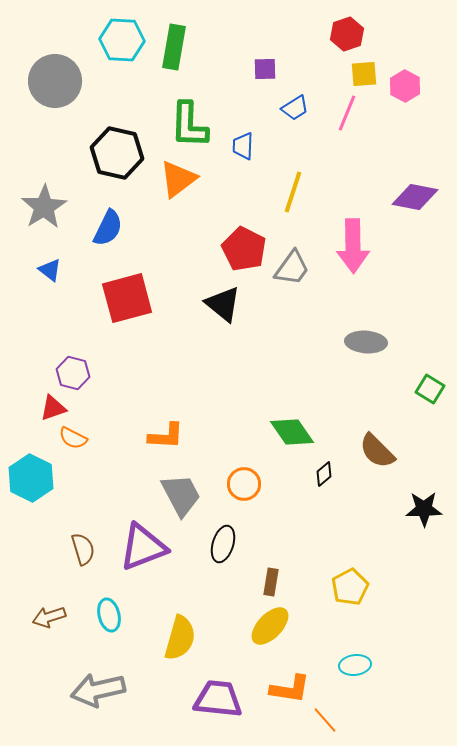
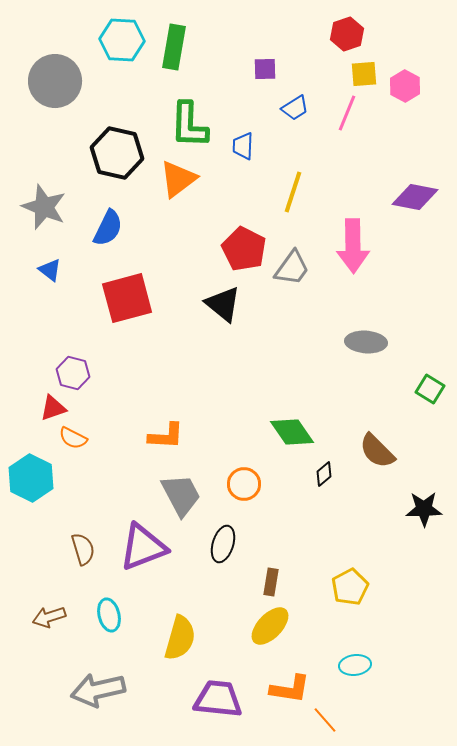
gray star at (44, 207): rotated 18 degrees counterclockwise
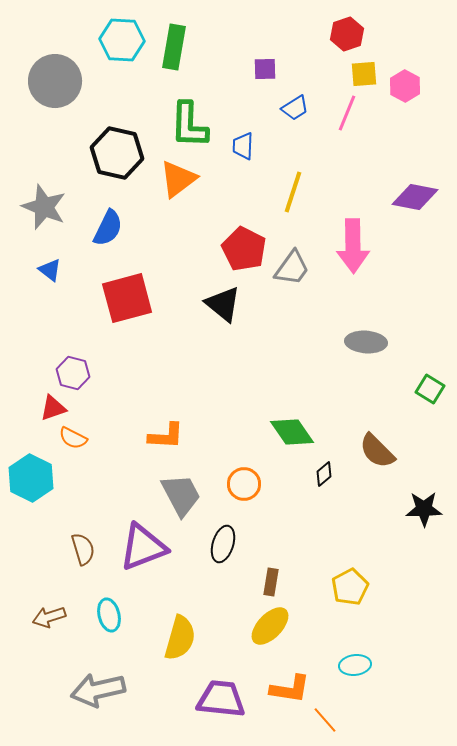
purple trapezoid at (218, 699): moved 3 px right
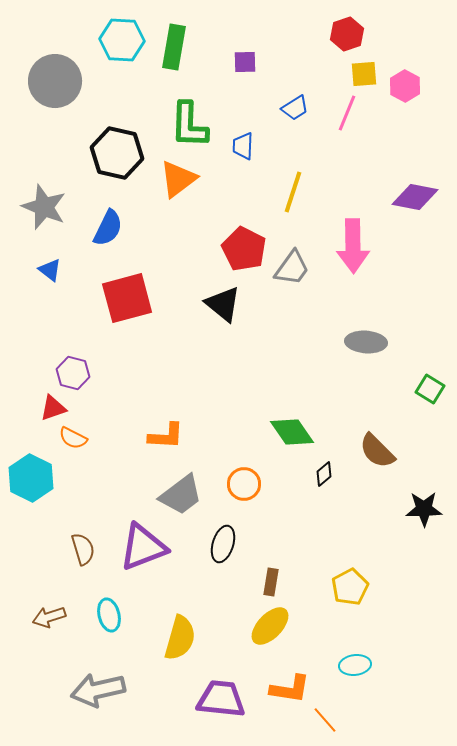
purple square at (265, 69): moved 20 px left, 7 px up
gray trapezoid at (181, 495): rotated 81 degrees clockwise
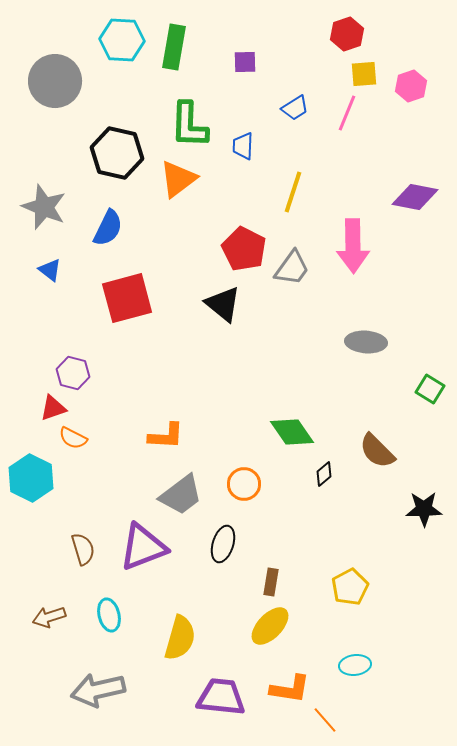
pink hexagon at (405, 86): moved 6 px right; rotated 12 degrees clockwise
purple trapezoid at (221, 699): moved 2 px up
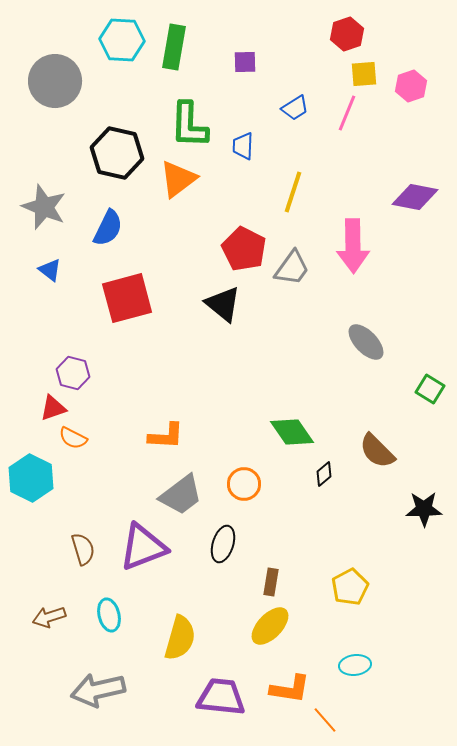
gray ellipse at (366, 342): rotated 42 degrees clockwise
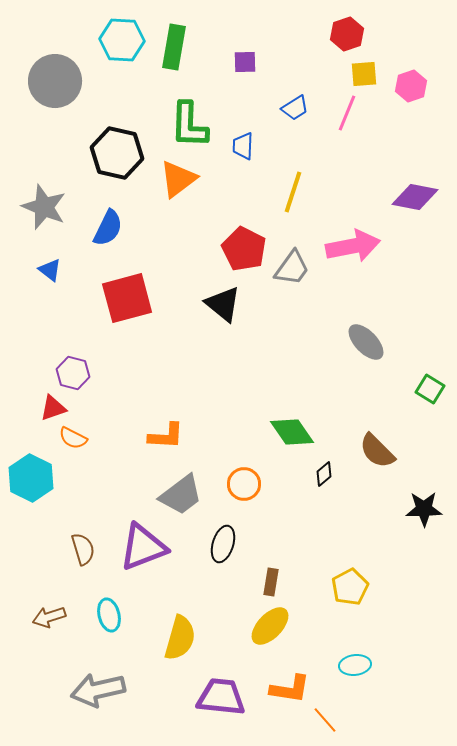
pink arrow at (353, 246): rotated 100 degrees counterclockwise
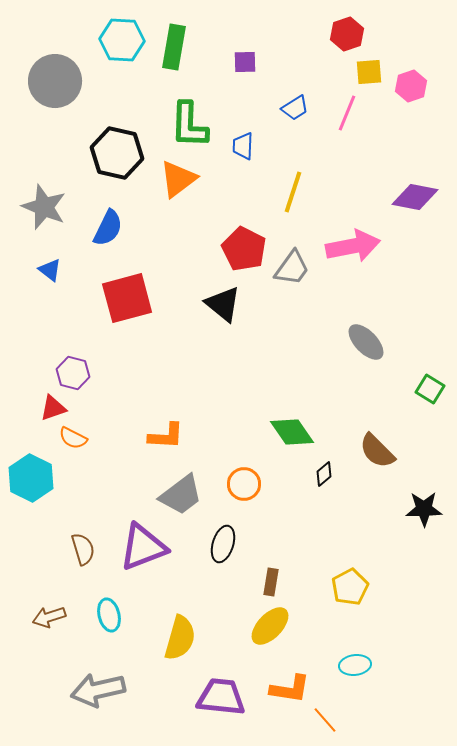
yellow square at (364, 74): moved 5 px right, 2 px up
